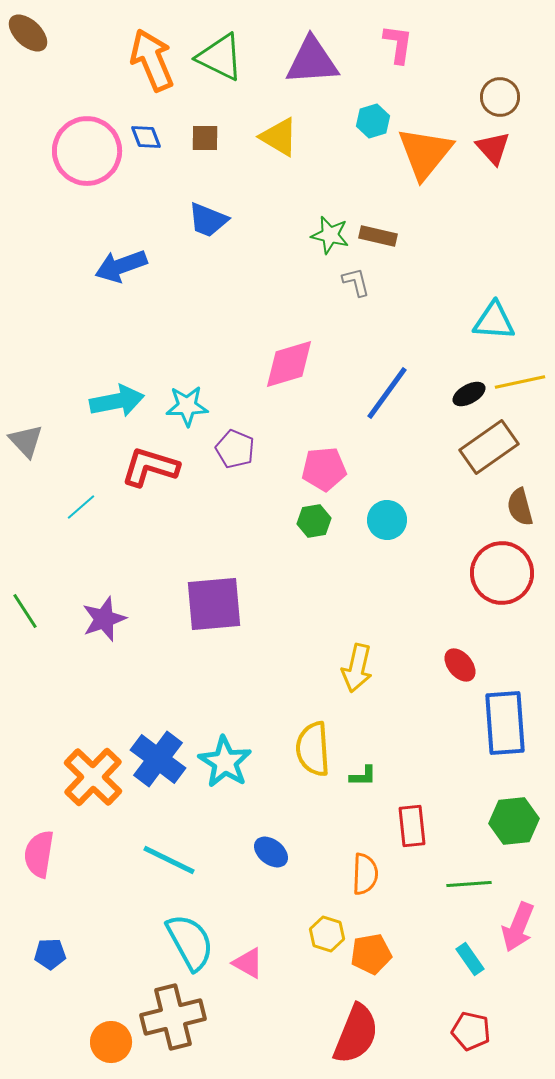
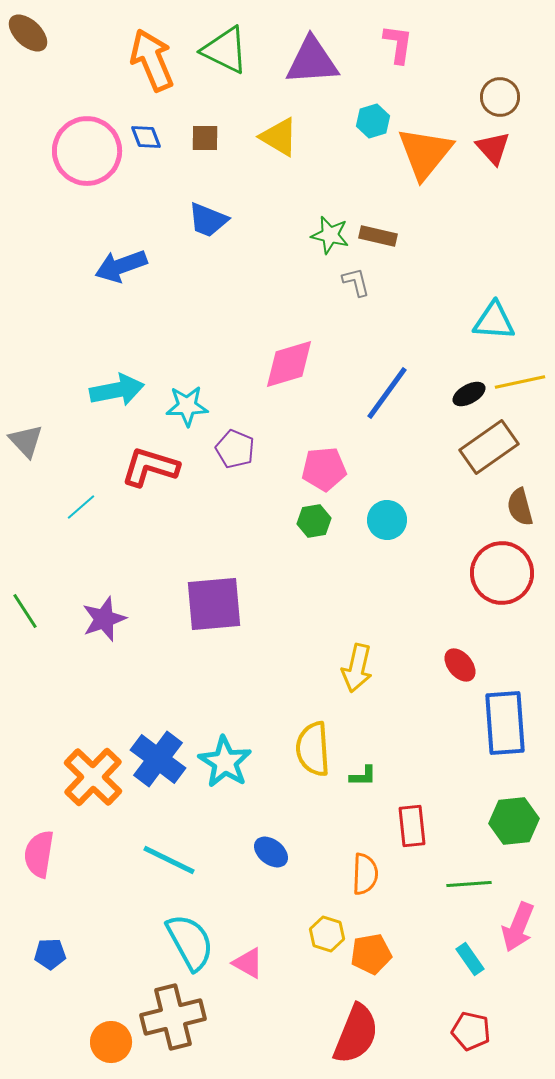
green triangle at (220, 57): moved 5 px right, 7 px up
cyan arrow at (117, 401): moved 11 px up
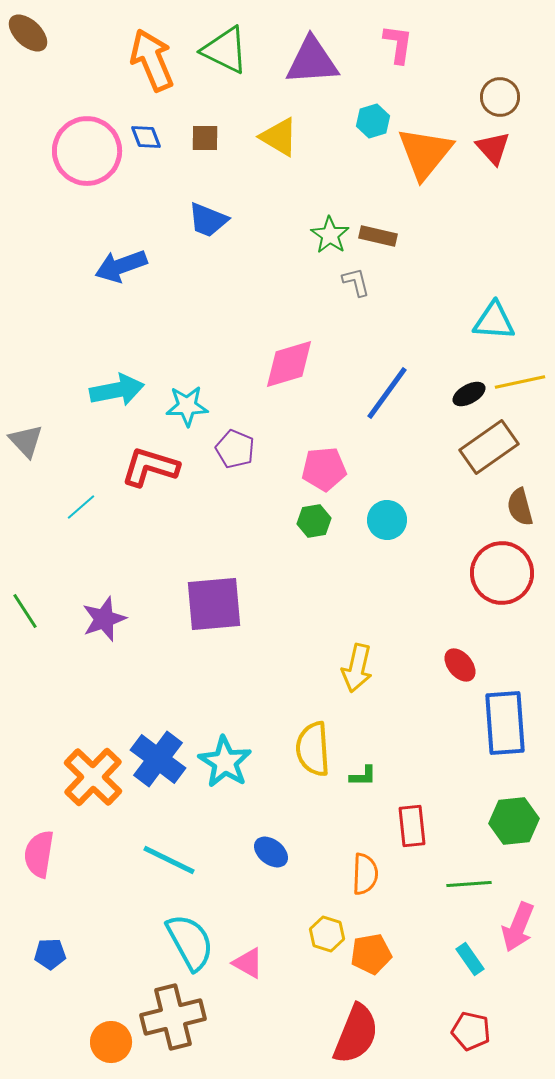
green star at (330, 235): rotated 21 degrees clockwise
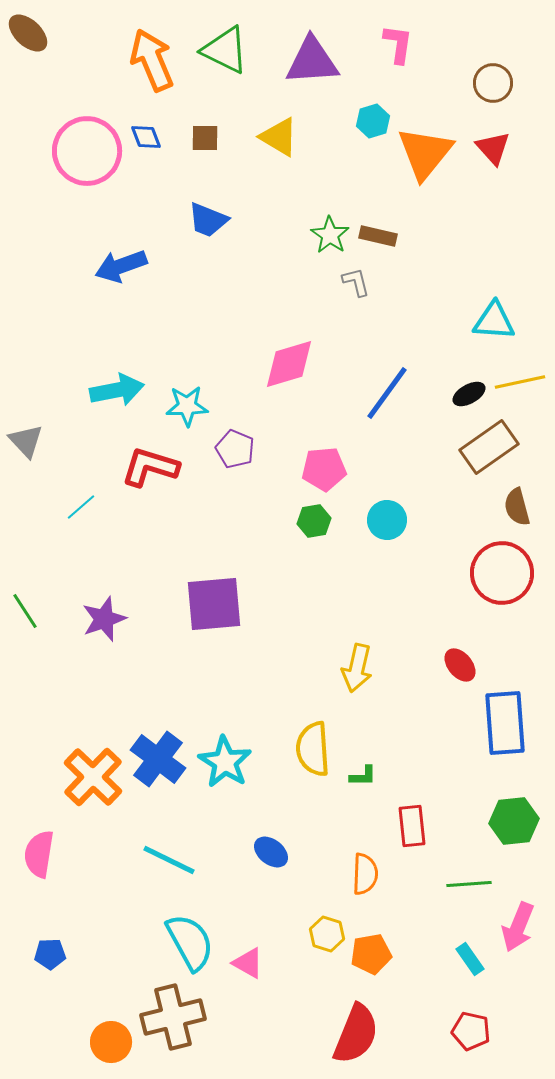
brown circle at (500, 97): moved 7 px left, 14 px up
brown semicircle at (520, 507): moved 3 px left
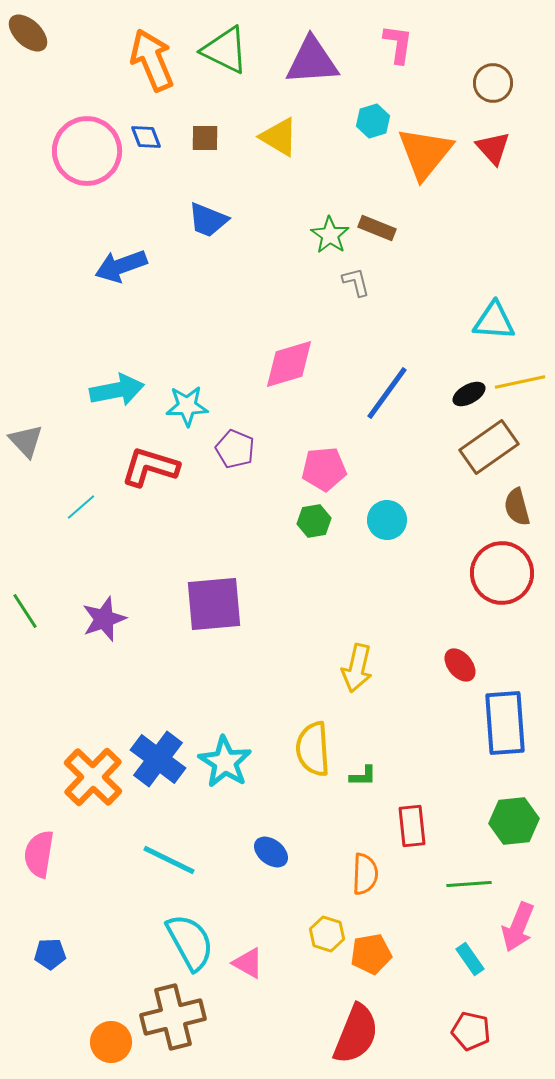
brown rectangle at (378, 236): moved 1 px left, 8 px up; rotated 9 degrees clockwise
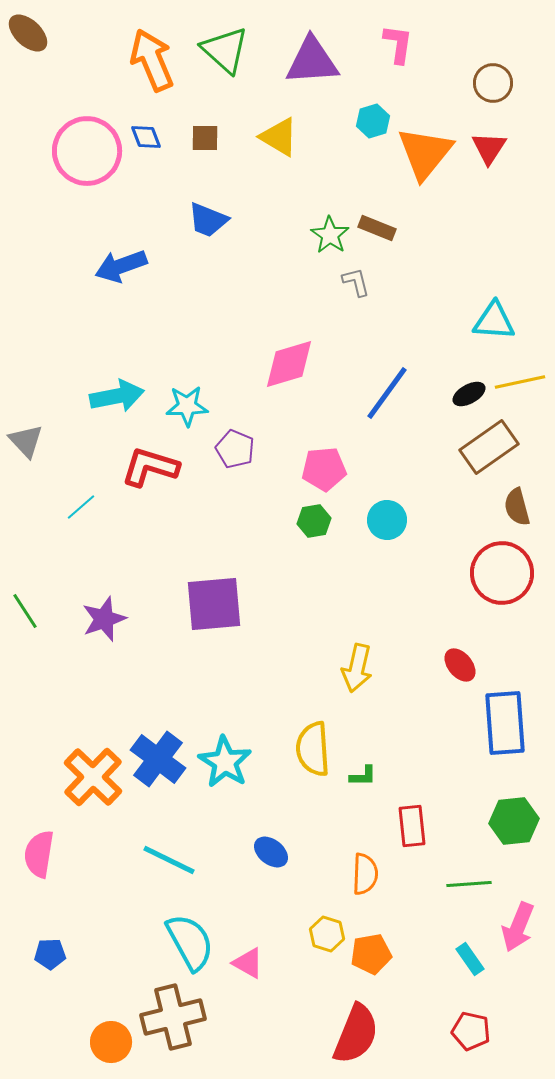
green triangle at (225, 50): rotated 16 degrees clockwise
red triangle at (493, 148): moved 4 px left; rotated 15 degrees clockwise
cyan arrow at (117, 390): moved 6 px down
